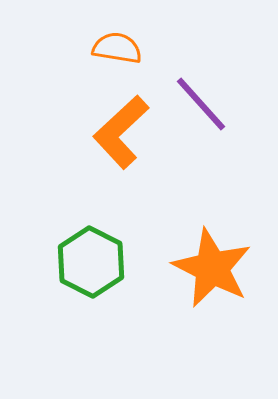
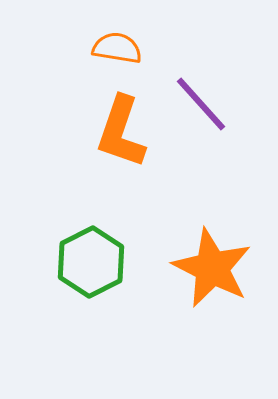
orange L-shape: rotated 28 degrees counterclockwise
green hexagon: rotated 6 degrees clockwise
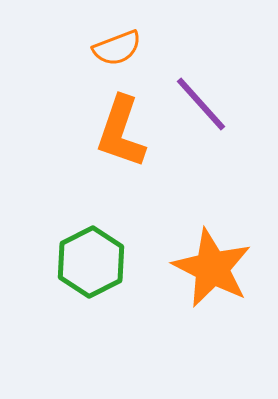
orange semicircle: rotated 150 degrees clockwise
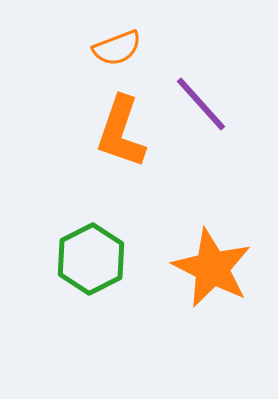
green hexagon: moved 3 px up
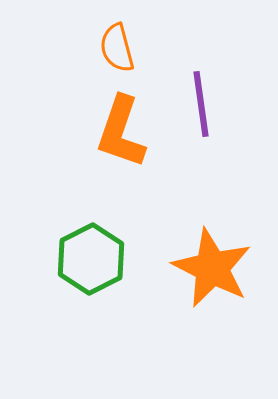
orange semicircle: rotated 96 degrees clockwise
purple line: rotated 34 degrees clockwise
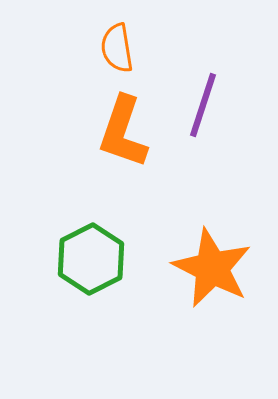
orange semicircle: rotated 6 degrees clockwise
purple line: moved 2 px right, 1 px down; rotated 26 degrees clockwise
orange L-shape: moved 2 px right
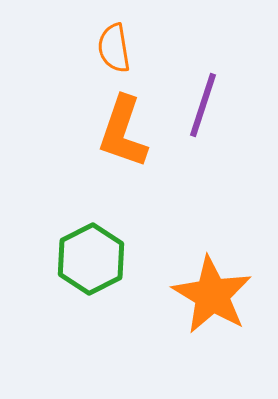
orange semicircle: moved 3 px left
orange star: moved 27 px down; rotated 4 degrees clockwise
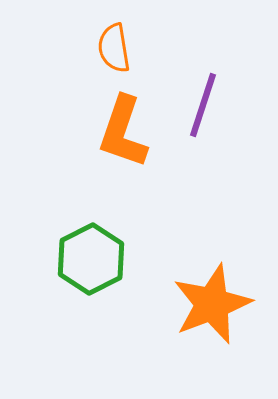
orange star: moved 9 px down; rotated 20 degrees clockwise
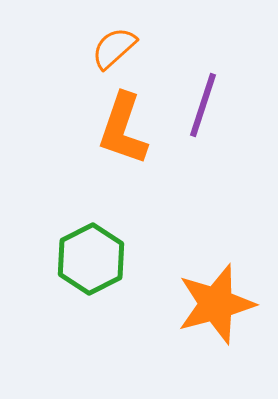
orange semicircle: rotated 57 degrees clockwise
orange L-shape: moved 3 px up
orange star: moved 4 px right; rotated 6 degrees clockwise
